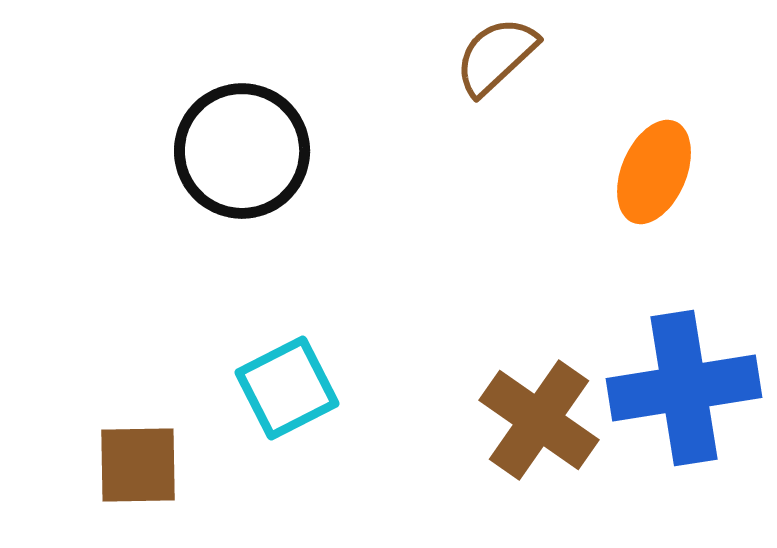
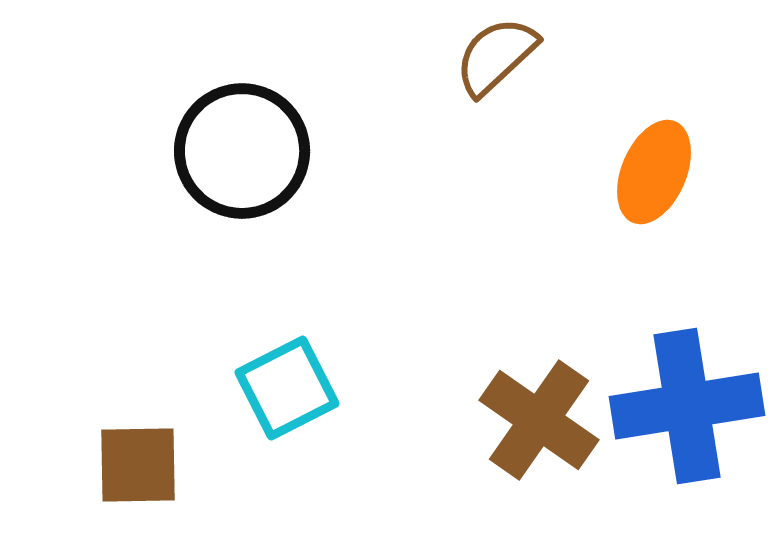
blue cross: moved 3 px right, 18 px down
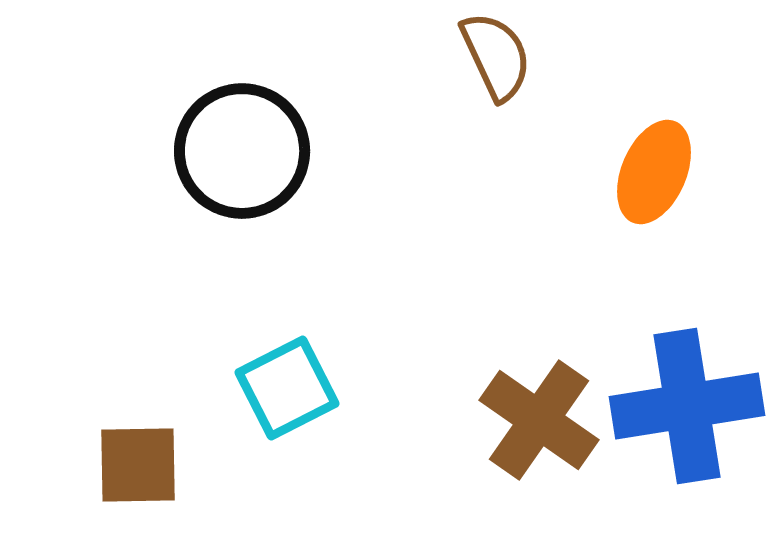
brown semicircle: rotated 108 degrees clockwise
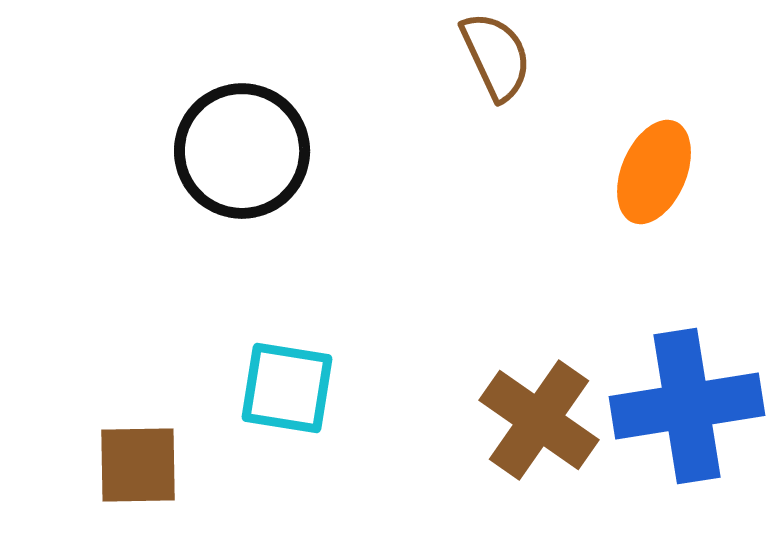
cyan square: rotated 36 degrees clockwise
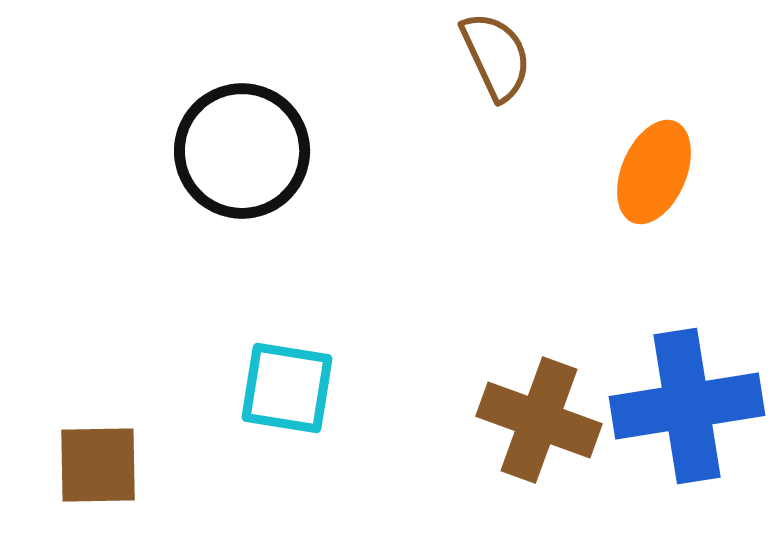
brown cross: rotated 15 degrees counterclockwise
brown square: moved 40 px left
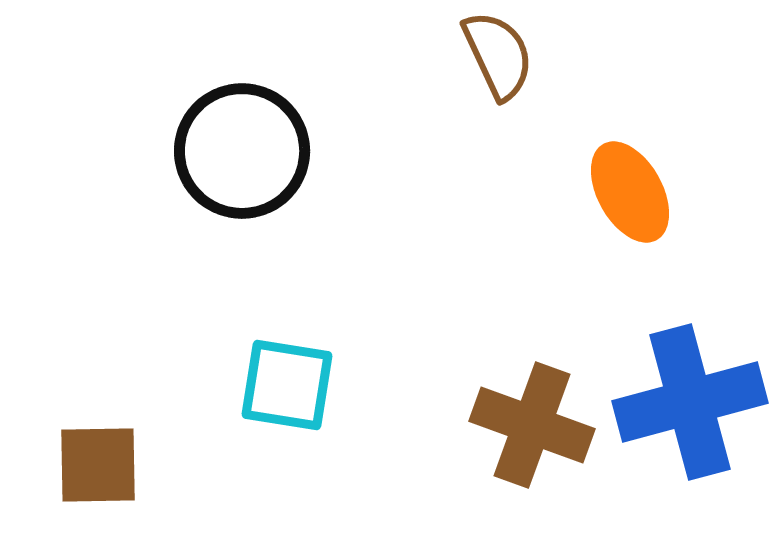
brown semicircle: moved 2 px right, 1 px up
orange ellipse: moved 24 px left, 20 px down; rotated 52 degrees counterclockwise
cyan square: moved 3 px up
blue cross: moved 3 px right, 4 px up; rotated 6 degrees counterclockwise
brown cross: moved 7 px left, 5 px down
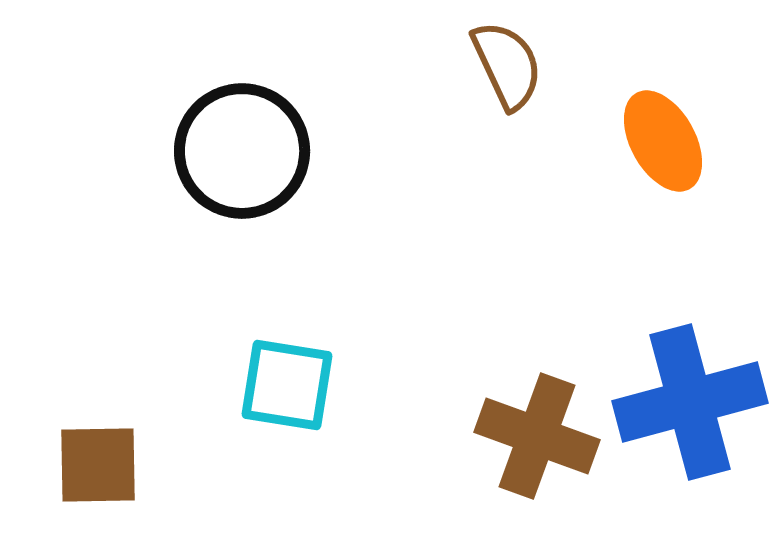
brown semicircle: moved 9 px right, 10 px down
orange ellipse: moved 33 px right, 51 px up
brown cross: moved 5 px right, 11 px down
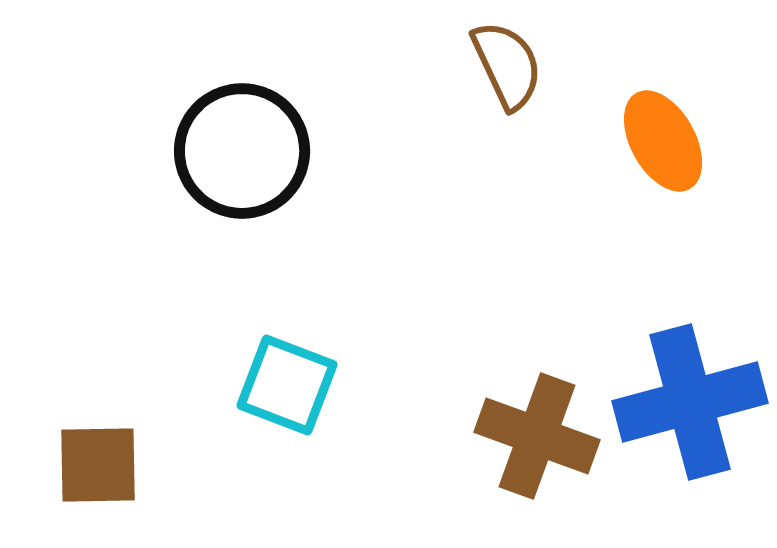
cyan square: rotated 12 degrees clockwise
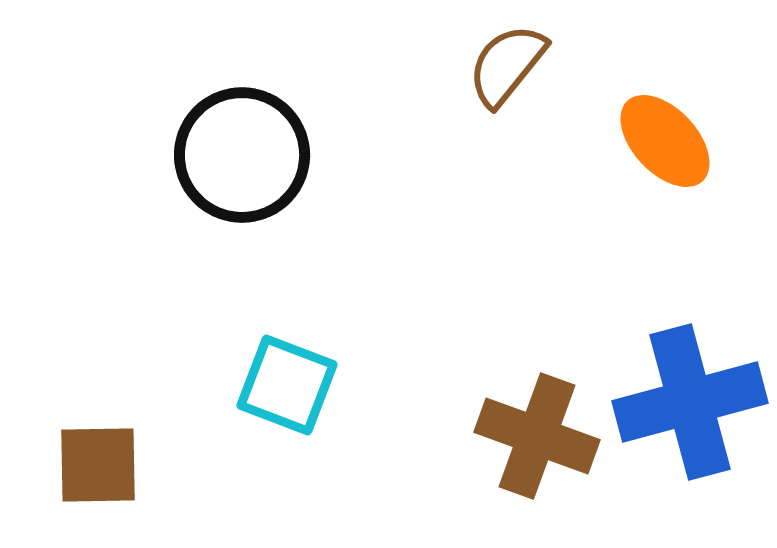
brown semicircle: rotated 116 degrees counterclockwise
orange ellipse: moved 2 px right; rotated 14 degrees counterclockwise
black circle: moved 4 px down
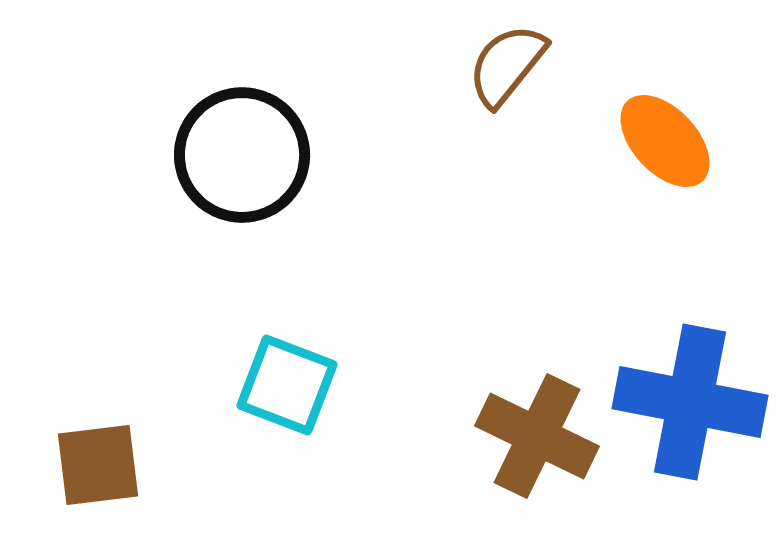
blue cross: rotated 26 degrees clockwise
brown cross: rotated 6 degrees clockwise
brown square: rotated 6 degrees counterclockwise
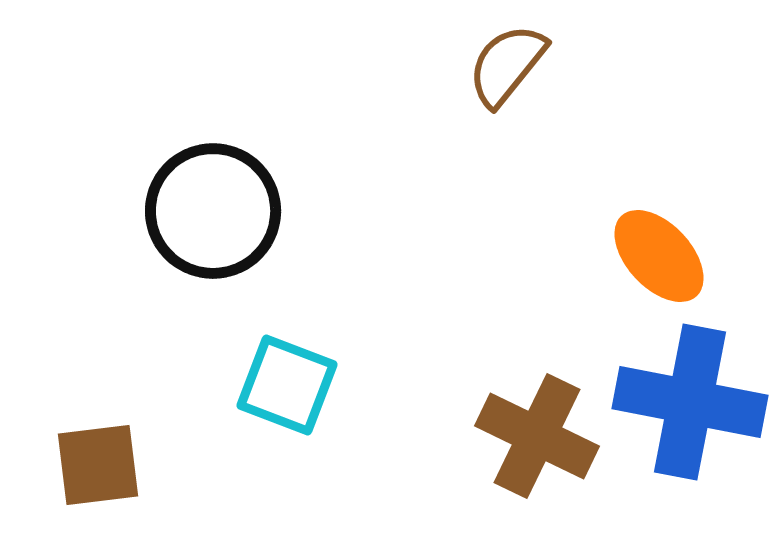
orange ellipse: moved 6 px left, 115 px down
black circle: moved 29 px left, 56 px down
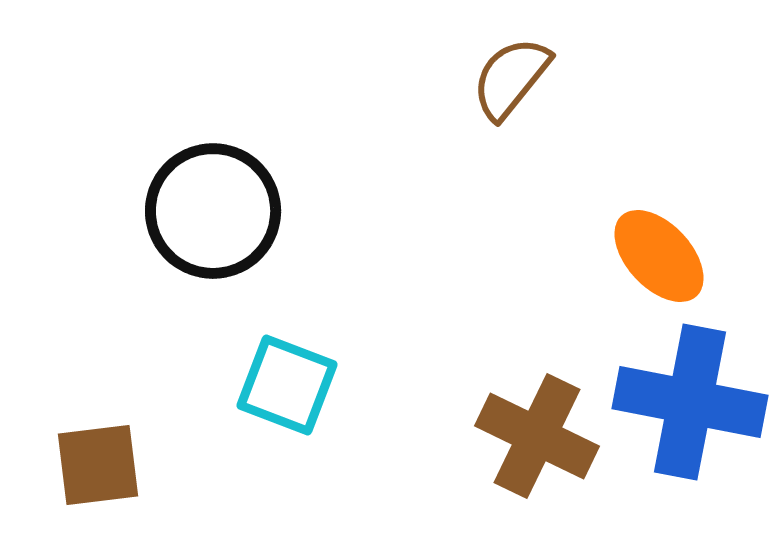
brown semicircle: moved 4 px right, 13 px down
